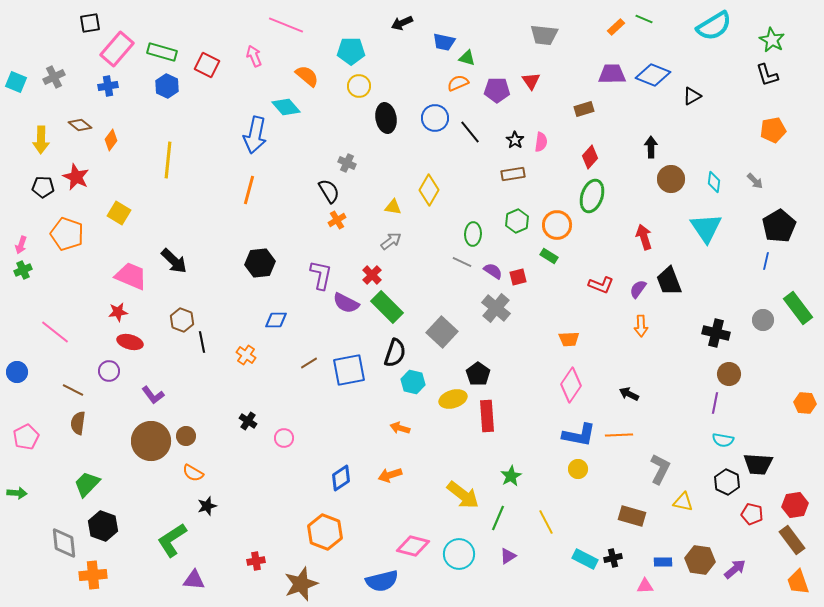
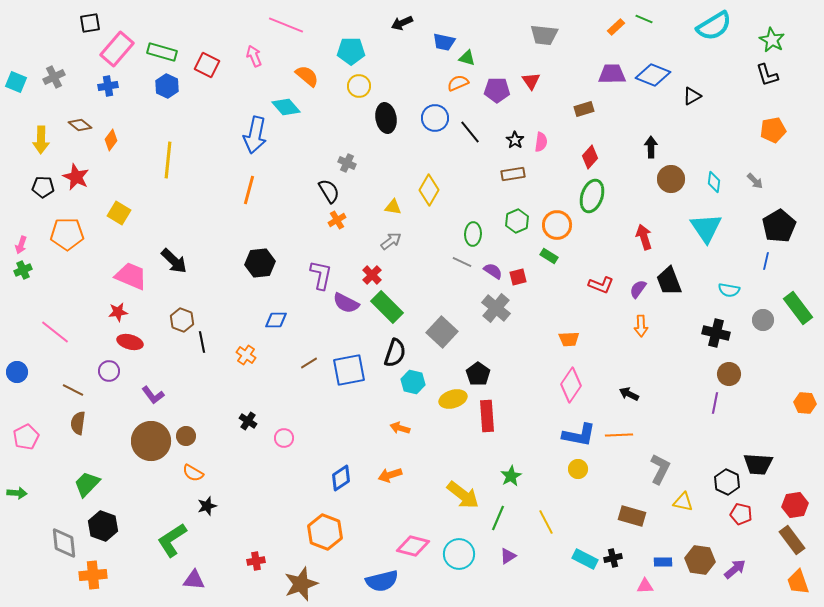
orange pentagon at (67, 234): rotated 20 degrees counterclockwise
cyan semicircle at (723, 440): moved 6 px right, 150 px up
red pentagon at (752, 514): moved 11 px left
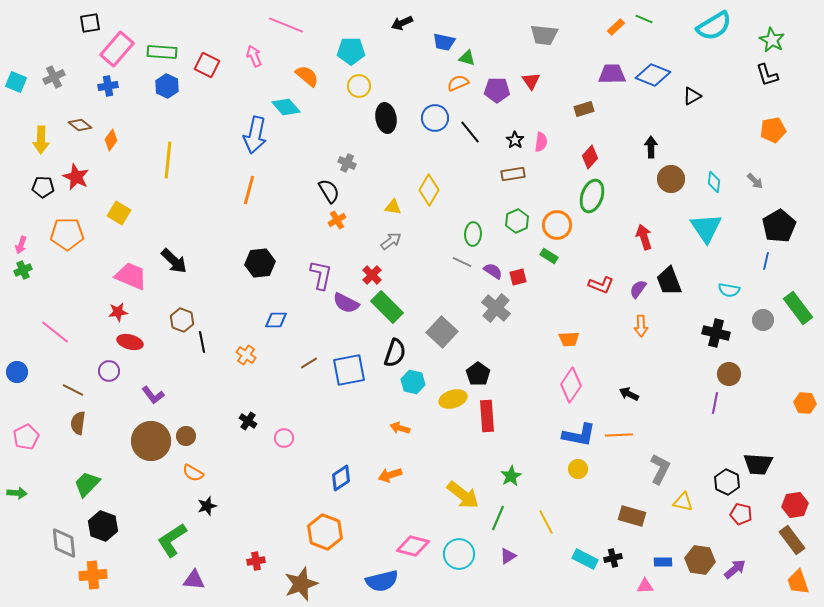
green rectangle at (162, 52): rotated 12 degrees counterclockwise
